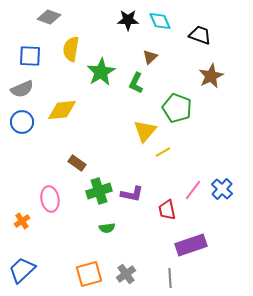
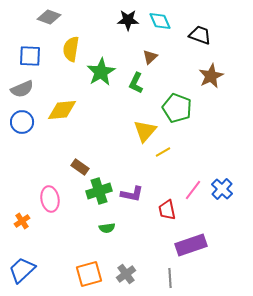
brown rectangle: moved 3 px right, 4 px down
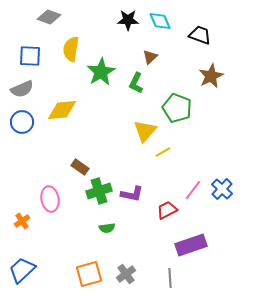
red trapezoid: rotated 75 degrees clockwise
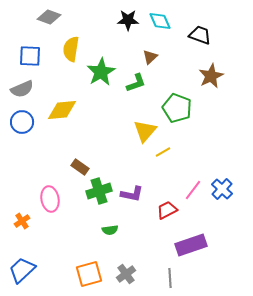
green L-shape: rotated 135 degrees counterclockwise
green semicircle: moved 3 px right, 2 px down
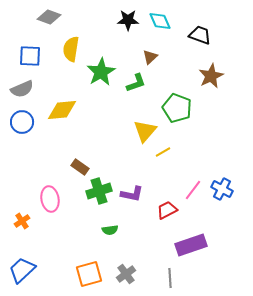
blue cross: rotated 15 degrees counterclockwise
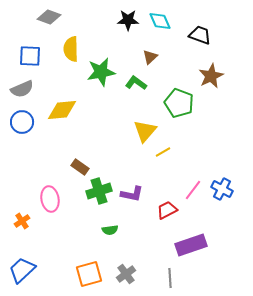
yellow semicircle: rotated 10 degrees counterclockwise
green star: rotated 20 degrees clockwise
green L-shape: rotated 125 degrees counterclockwise
green pentagon: moved 2 px right, 5 px up
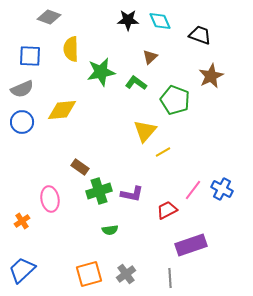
green pentagon: moved 4 px left, 3 px up
